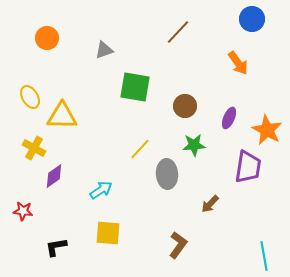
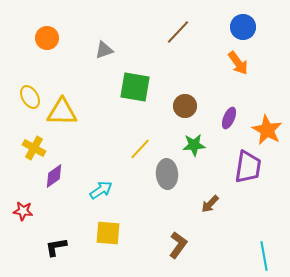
blue circle: moved 9 px left, 8 px down
yellow triangle: moved 4 px up
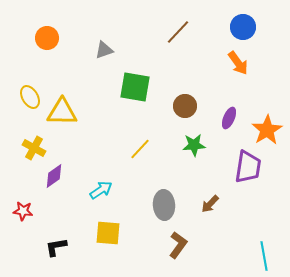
orange star: rotated 12 degrees clockwise
gray ellipse: moved 3 px left, 31 px down
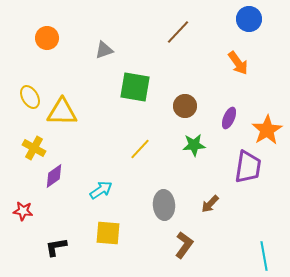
blue circle: moved 6 px right, 8 px up
brown L-shape: moved 6 px right
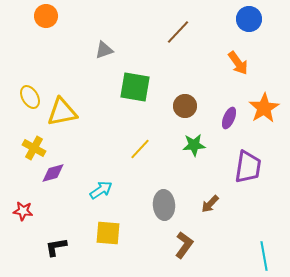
orange circle: moved 1 px left, 22 px up
yellow triangle: rotated 12 degrees counterclockwise
orange star: moved 3 px left, 22 px up
purple diamond: moved 1 px left, 3 px up; rotated 20 degrees clockwise
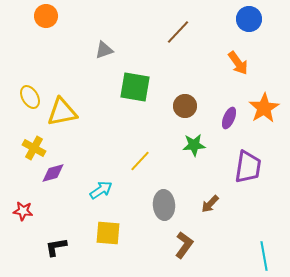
yellow line: moved 12 px down
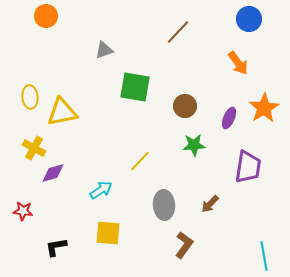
yellow ellipse: rotated 25 degrees clockwise
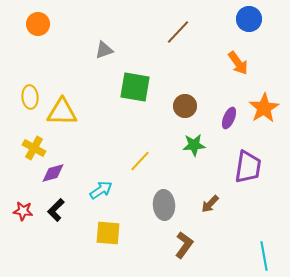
orange circle: moved 8 px left, 8 px down
yellow triangle: rotated 12 degrees clockwise
black L-shape: moved 37 px up; rotated 35 degrees counterclockwise
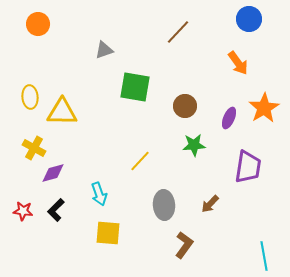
cyan arrow: moved 2 px left, 4 px down; rotated 105 degrees clockwise
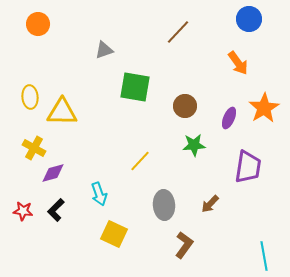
yellow square: moved 6 px right, 1 px down; rotated 20 degrees clockwise
